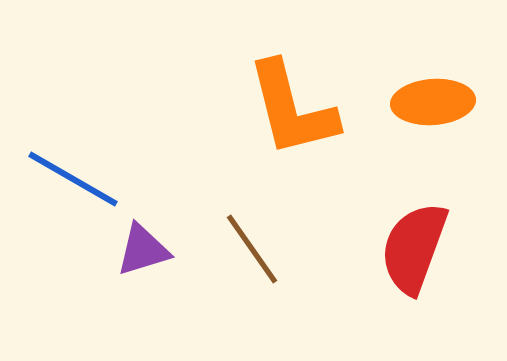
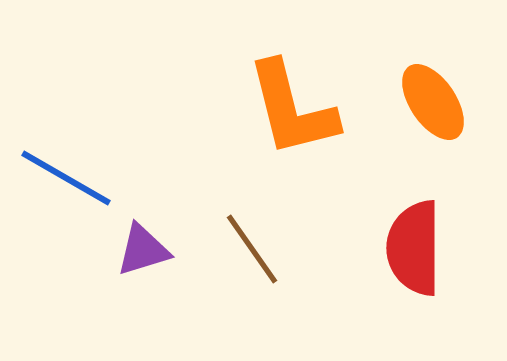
orange ellipse: rotated 60 degrees clockwise
blue line: moved 7 px left, 1 px up
red semicircle: rotated 20 degrees counterclockwise
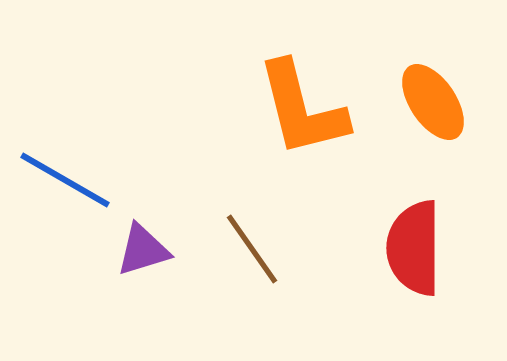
orange L-shape: moved 10 px right
blue line: moved 1 px left, 2 px down
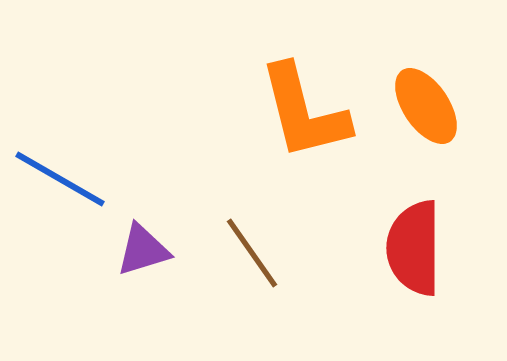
orange ellipse: moved 7 px left, 4 px down
orange L-shape: moved 2 px right, 3 px down
blue line: moved 5 px left, 1 px up
brown line: moved 4 px down
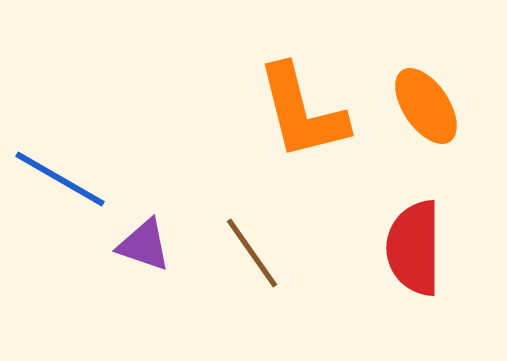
orange L-shape: moved 2 px left
purple triangle: moved 1 px right, 5 px up; rotated 36 degrees clockwise
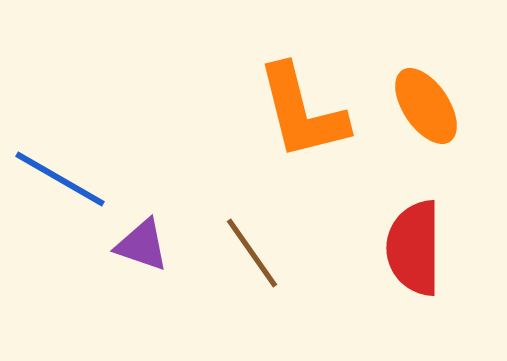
purple triangle: moved 2 px left
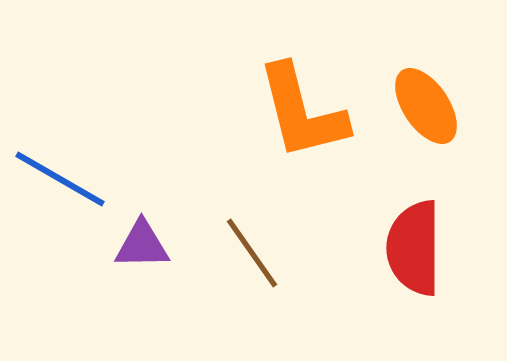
purple triangle: rotated 20 degrees counterclockwise
